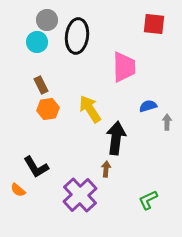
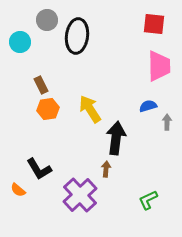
cyan circle: moved 17 px left
pink trapezoid: moved 35 px right, 1 px up
black L-shape: moved 3 px right, 2 px down
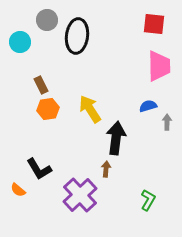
green L-shape: rotated 145 degrees clockwise
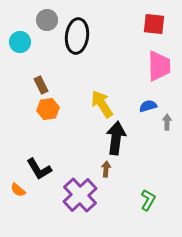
yellow arrow: moved 12 px right, 5 px up
